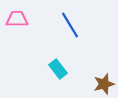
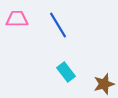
blue line: moved 12 px left
cyan rectangle: moved 8 px right, 3 px down
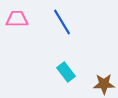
blue line: moved 4 px right, 3 px up
brown star: rotated 15 degrees clockwise
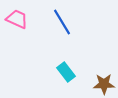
pink trapezoid: rotated 25 degrees clockwise
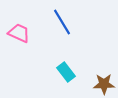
pink trapezoid: moved 2 px right, 14 px down
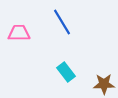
pink trapezoid: rotated 25 degrees counterclockwise
